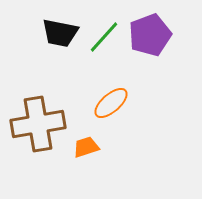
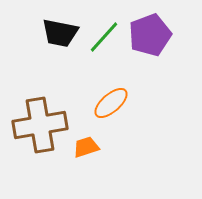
brown cross: moved 2 px right, 1 px down
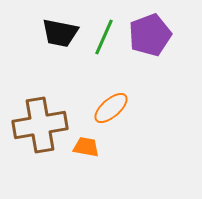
green line: rotated 18 degrees counterclockwise
orange ellipse: moved 5 px down
orange trapezoid: rotated 28 degrees clockwise
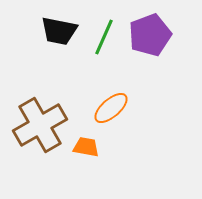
black trapezoid: moved 1 px left, 2 px up
brown cross: rotated 20 degrees counterclockwise
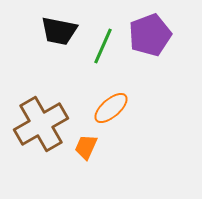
green line: moved 1 px left, 9 px down
brown cross: moved 1 px right, 1 px up
orange trapezoid: rotated 76 degrees counterclockwise
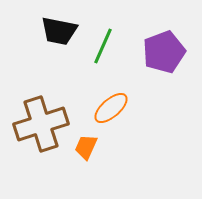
purple pentagon: moved 14 px right, 17 px down
brown cross: rotated 12 degrees clockwise
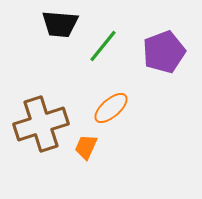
black trapezoid: moved 1 px right, 7 px up; rotated 6 degrees counterclockwise
green line: rotated 15 degrees clockwise
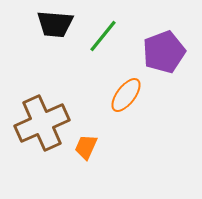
black trapezoid: moved 5 px left
green line: moved 10 px up
orange ellipse: moved 15 px right, 13 px up; rotated 12 degrees counterclockwise
brown cross: moved 1 px right, 1 px up; rotated 6 degrees counterclockwise
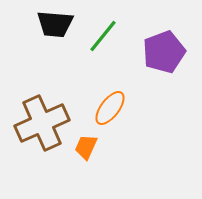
orange ellipse: moved 16 px left, 13 px down
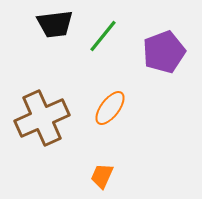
black trapezoid: rotated 12 degrees counterclockwise
brown cross: moved 5 px up
orange trapezoid: moved 16 px right, 29 px down
